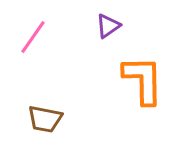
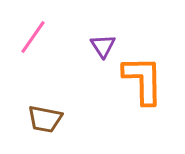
purple triangle: moved 5 px left, 20 px down; rotated 28 degrees counterclockwise
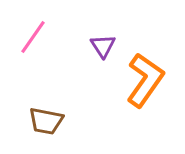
orange L-shape: moved 2 px right; rotated 36 degrees clockwise
brown trapezoid: moved 1 px right, 2 px down
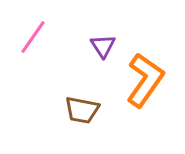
brown trapezoid: moved 36 px right, 11 px up
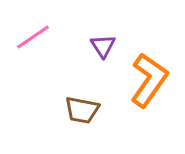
pink line: rotated 21 degrees clockwise
orange L-shape: moved 4 px right
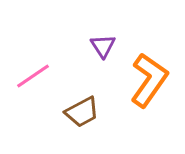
pink line: moved 39 px down
brown trapezoid: moved 2 px down; rotated 39 degrees counterclockwise
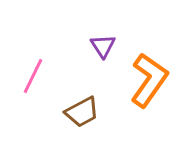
pink line: rotated 30 degrees counterclockwise
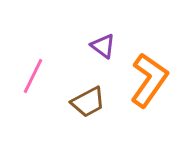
purple triangle: rotated 20 degrees counterclockwise
brown trapezoid: moved 6 px right, 10 px up
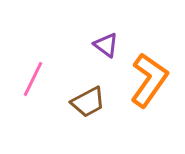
purple triangle: moved 3 px right, 1 px up
pink line: moved 3 px down
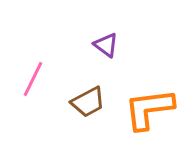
orange L-shape: moved 29 px down; rotated 132 degrees counterclockwise
